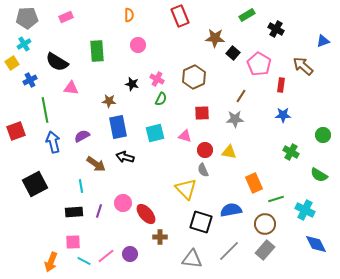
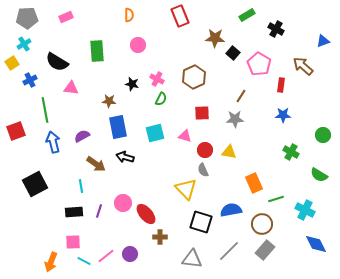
brown circle at (265, 224): moved 3 px left
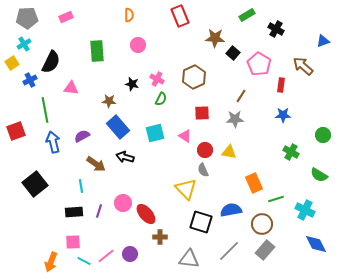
black semicircle at (57, 62): moved 6 px left; rotated 95 degrees counterclockwise
blue rectangle at (118, 127): rotated 30 degrees counterclockwise
pink triangle at (185, 136): rotated 16 degrees clockwise
black square at (35, 184): rotated 10 degrees counterclockwise
gray triangle at (192, 259): moved 3 px left
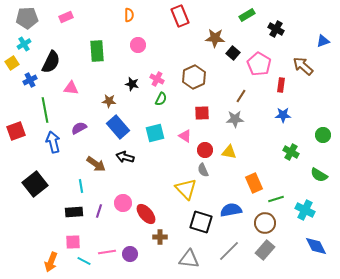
purple semicircle at (82, 136): moved 3 px left, 8 px up
brown circle at (262, 224): moved 3 px right, 1 px up
blue diamond at (316, 244): moved 2 px down
pink line at (106, 256): moved 1 px right, 4 px up; rotated 30 degrees clockwise
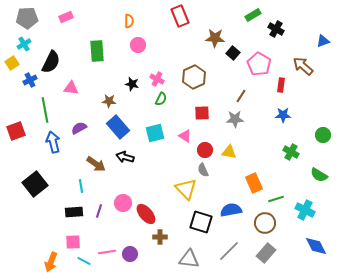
orange semicircle at (129, 15): moved 6 px down
green rectangle at (247, 15): moved 6 px right
gray rectangle at (265, 250): moved 1 px right, 3 px down
